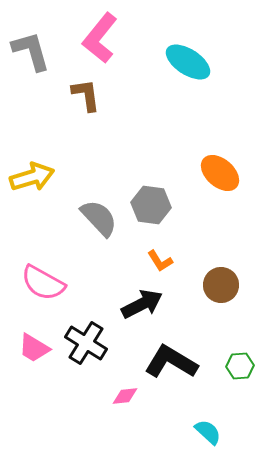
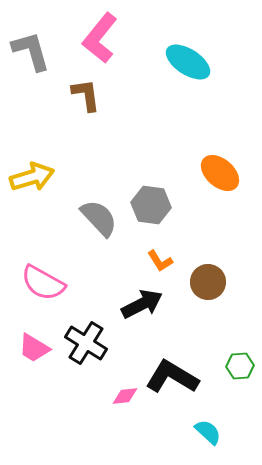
brown circle: moved 13 px left, 3 px up
black L-shape: moved 1 px right, 15 px down
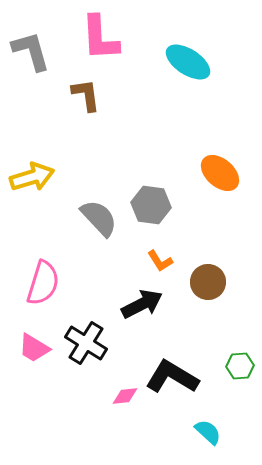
pink L-shape: rotated 42 degrees counterclockwise
pink semicircle: rotated 102 degrees counterclockwise
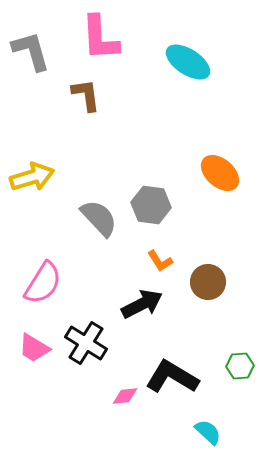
pink semicircle: rotated 15 degrees clockwise
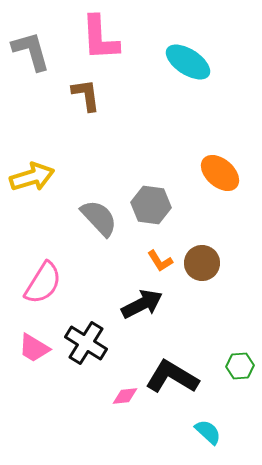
brown circle: moved 6 px left, 19 px up
